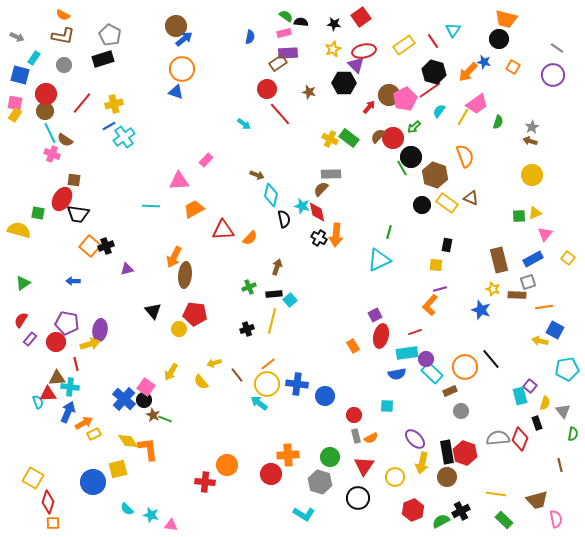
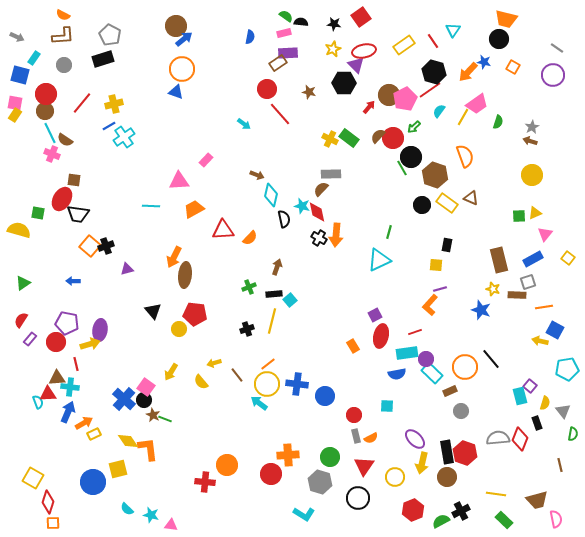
brown L-shape at (63, 36): rotated 15 degrees counterclockwise
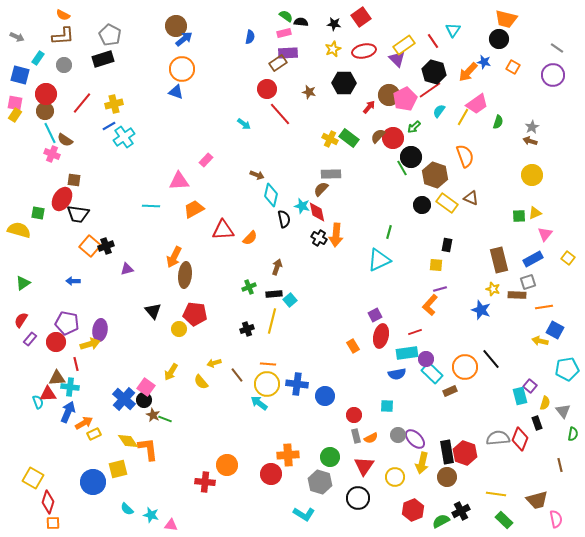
cyan rectangle at (34, 58): moved 4 px right
purple triangle at (356, 65): moved 41 px right, 6 px up
orange line at (268, 364): rotated 42 degrees clockwise
gray circle at (461, 411): moved 63 px left, 24 px down
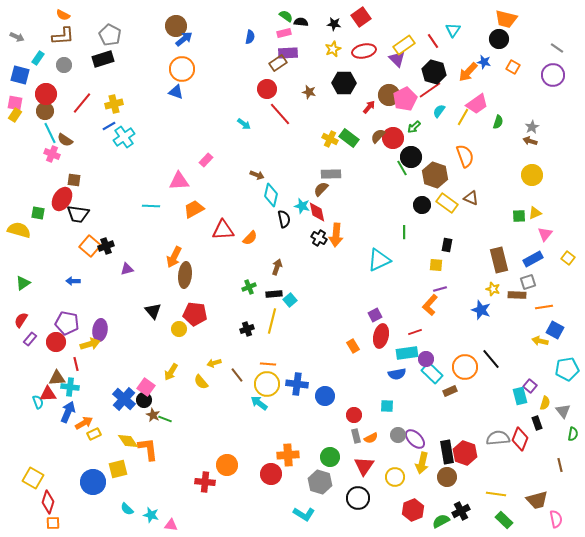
green line at (389, 232): moved 15 px right; rotated 16 degrees counterclockwise
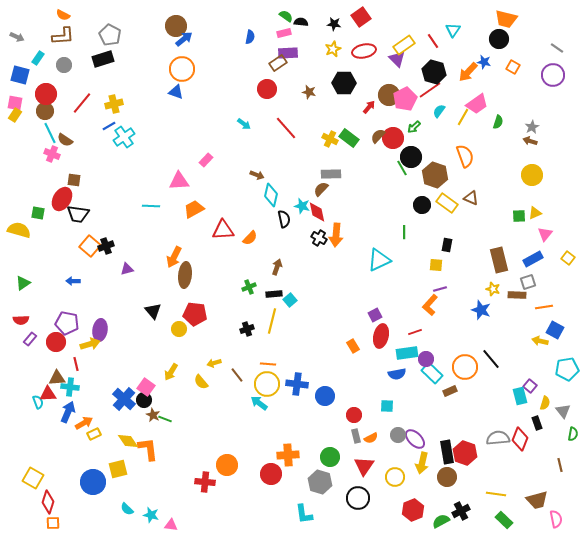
red line at (280, 114): moved 6 px right, 14 px down
red semicircle at (21, 320): rotated 126 degrees counterclockwise
cyan L-shape at (304, 514): rotated 50 degrees clockwise
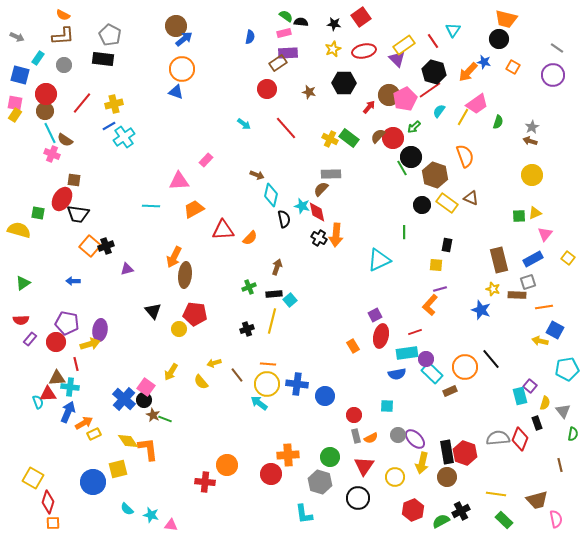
black rectangle at (103, 59): rotated 25 degrees clockwise
